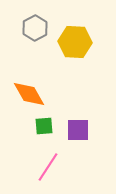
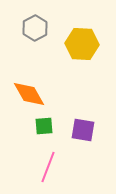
yellow hexagon: moved 7 px right, 2 px down
purple square: moved 5 px right; rotated 10 degrees clockwise
pink line: rotated 12 degrees counterclockwise
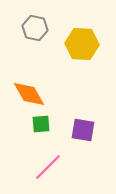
gray hexagon: rotated 20 degrees counterclockwise
green square: moved 3 px left, 2 px up
pink line: rotated 24 degrees clockwise
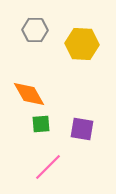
gray hexagon: moved 2 px down; rotated 10 degrees counterclockwise
purple square: moved 1 px left, 1 px up
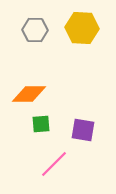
yellow hexagon: moved 16 px up
orange diamond: rotated 60 degrees counterclockwise
purple square: moved 1 px right, 1 px down
pink line: moved 6 px right, 3 px up
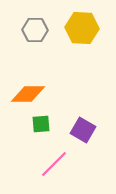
orange diamond: moved 1 px left
purple square: rotated 20 degrees clockwise
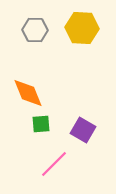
orange diamond: moved 1 px up; rotated 68 degrees clockwise
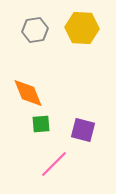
gray hexagon: rotated 10 degrees counterclockwise
purple square: rotated 15 degrees counterclockwise
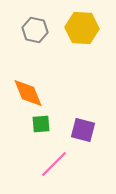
gray hexagon: rotated 20 degrees clockwise
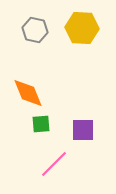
purple square: rotated 15 degrees counterclockwise
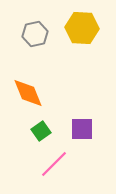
gray hexagon: moved 4 px down; rotated 25 degrees counterclockwise
green square: moved 7 px down; rotated 30 degrees counterclockwise
purple square: moved 1 px left, 1 px up
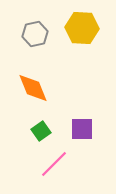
orange diamond: moved 5 px right, 5 px up
